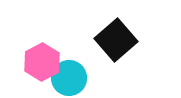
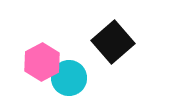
black square: moved 3 px left, 2 px down
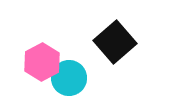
black square: moved 2 px right
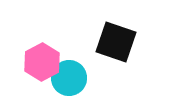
black square: moved 1 px right; rotated 30 degrees counterclockwise
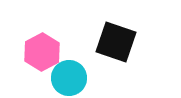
pink hexagon: moved 10 px up
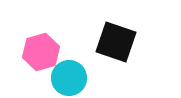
pink hexagon: moved 1 px left; rotated 12 degrees clockwise
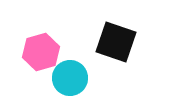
cyan circle: moved 1 px right
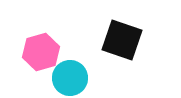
black square: moved 6 px right, 2 px up
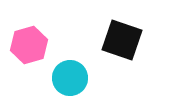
pink hexagon: moved 12 px left, 7 px up
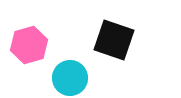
black square: moved 8 px left
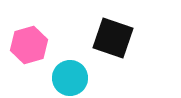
black square: moved 1 px left, 2 px up
